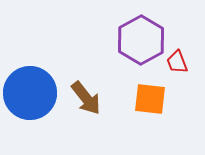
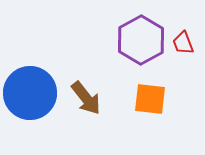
red trapezoid: moved 6 px right, 19 px up
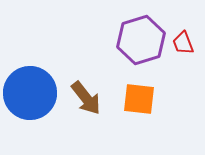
purple hexagon: rotated 12 degrees clockwise
orange square: moved 11 px left
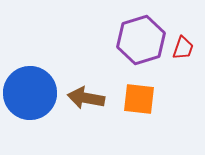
red trapezoid: moved 5 px down; rotated 140 degrees counterclockwise
brown arrow: rotated 138 degrees clockwise
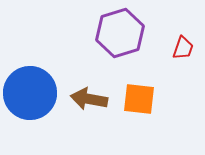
purple hexagon: moved 21 px left, 7 px up
brown arrow: moved 3 px right, 1 px down
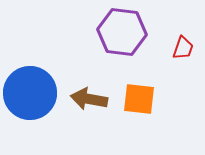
purple hexagon: moved 2 px right, 1 px up; rotated 24 degrees clockwise
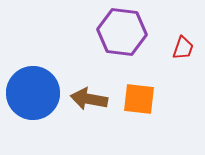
blue circle: moved 3 px right
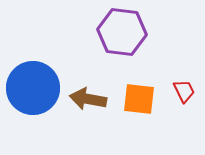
red trapezoid: moved 1 px right, 43 px down; rotated 45 degrees counterclockwise
blue circle: moved 5 px up
brown arrow: moved 1 px left
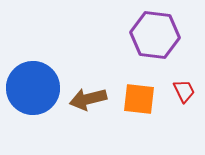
purple hexagon: moved 33 px right, 3 px down
brown arrow: rotated 24 degrees counterclockwise
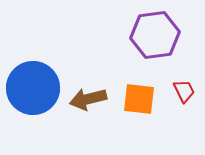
purple hexagon: rotated 15 degrees counterclockwise
